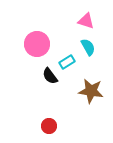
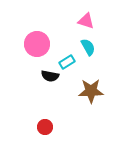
black semicircle: rotated 42 degrees counterclockwise
brown star: rotated 10 degrees counterclockwise
red circle: moved 4 px left, 1 px down
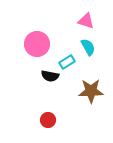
red circle: moved 3 px right, 7 px up
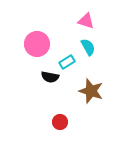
black semicircle: moved 1 px down
brown star: rotated 20 degrees clockwise
red circle: moved 12 px right, 2 px down
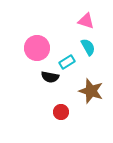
pink circle: moved 4 px down
red circle: moved 1 px right, 10 px up
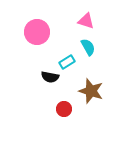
pink circle: moved 16 px up
red circle: moved 3 px right, 3 px up
